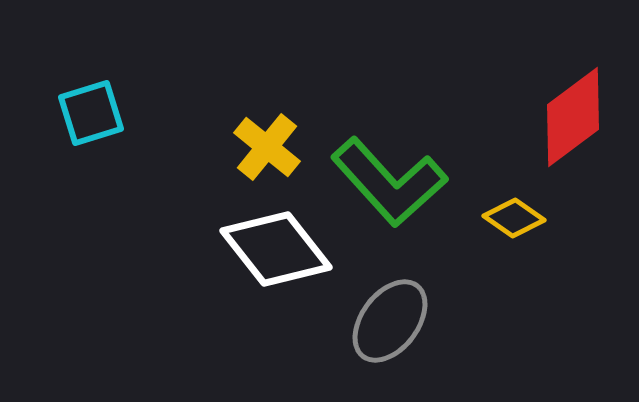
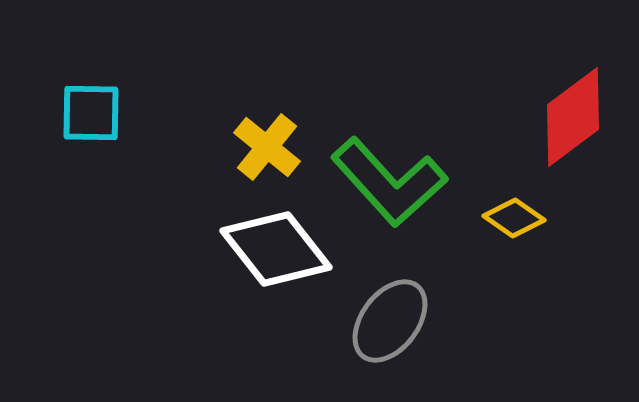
cyan square: rotated 18 degrees clockwise
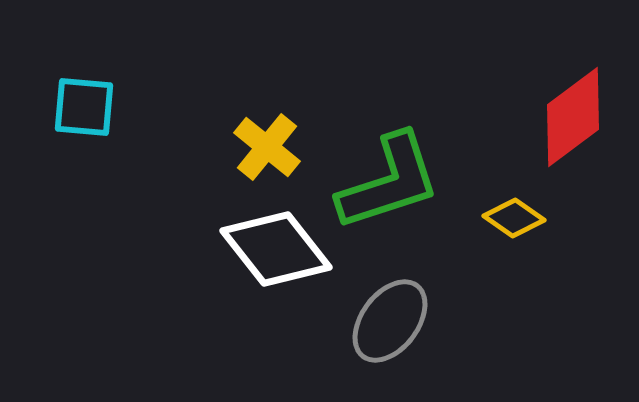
cyan square: moved 7 px left, 6 px up; rotated 4 degrees clockwise
green L-shape: rotated 66 degrees counterclockwise
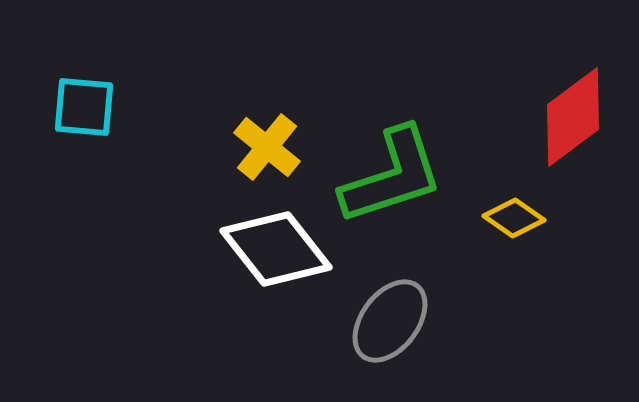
green L-shape: moved 3 px right, 6 px up
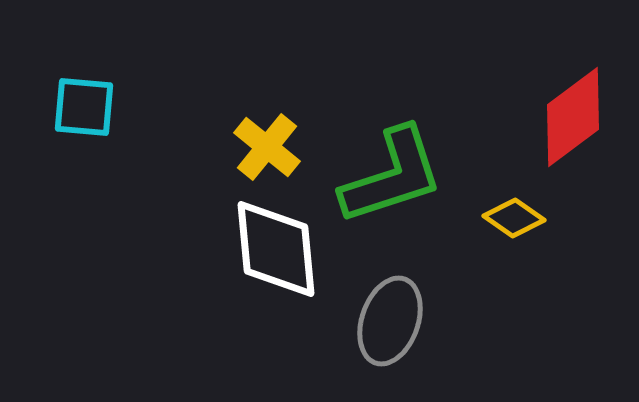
white diamond: rotated 33 degrees clockwise
gray ellipse: rotated 18 degrees counterclockwise
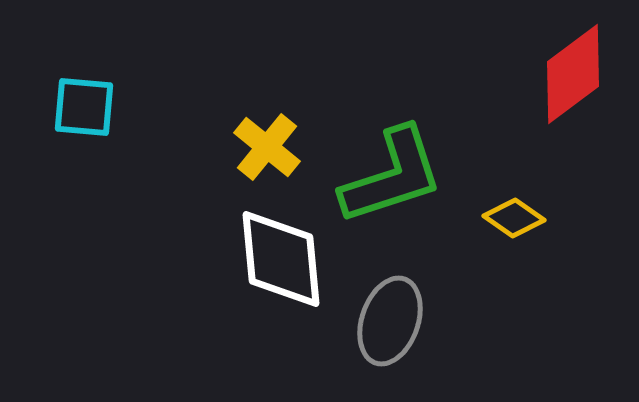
red diamond: moved 43 px up
white diamond: moved 5 px right, 10 px down
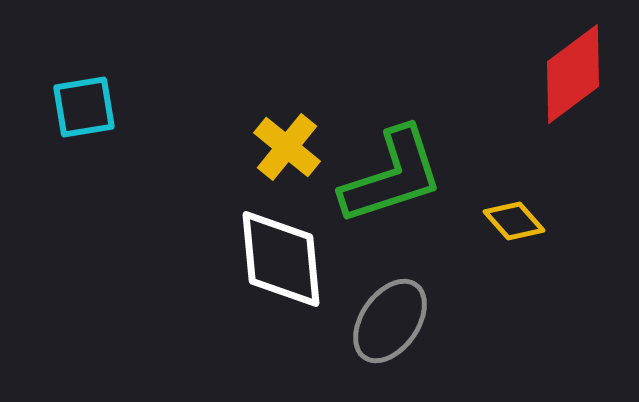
cyan square: rotated 14 degrees counterclockwise
yellow cross: moved 20 px right
yellow diamond: moved 3 px down; rotated 14 degrees clockwise
gray ellipse: rotated 16 degrees clockwise
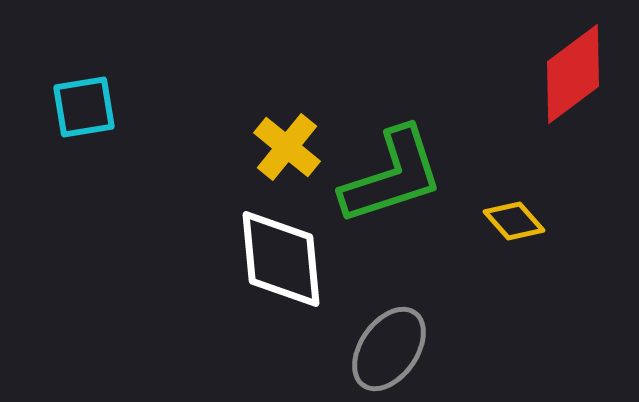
gray ellipse: moved 1 px left, 28 px down
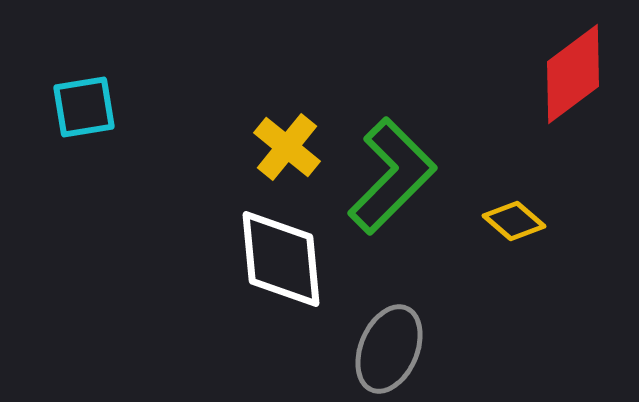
green L-shape: rotated 27 degrees counterclockwise
yellow diamond: rotated 8 degrees counterclockwise
gray ellipse: rotated 12 degrees counterclockwise
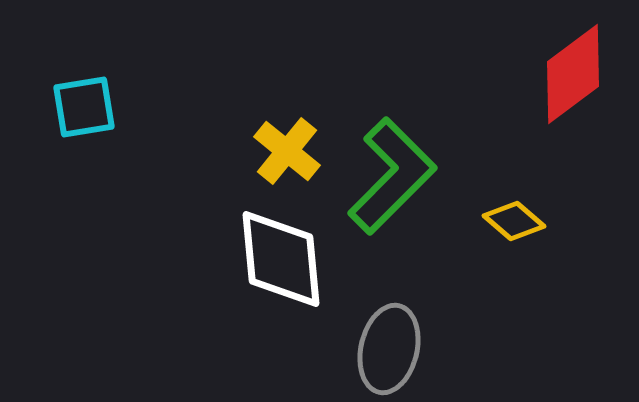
yellow cross: moved 4 px down
gray ellipse: rotated 10 degrees counterclockwise
